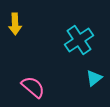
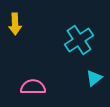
pink semicircle: rotated 40 degrees counterclockwise
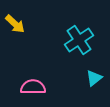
yellow arrow: rotated 45 degrees counterclockwise
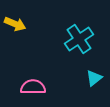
yellow arrow: rotated 20 degrees counterclockwise
cyan cross: moved 1 px up
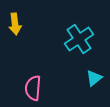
yellow arrow: rotated 60 degrees clockwise
pink semicircle: moved 1 px down; rotated 85 degrees counterclockwise
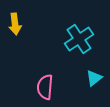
pink semicircle: moved 12 px right, 1 px up
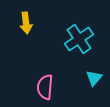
yellow arrow: moved 11 px right, 1 px up
cyan triangle: rotated 12 degrees counterclockwise
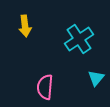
yellow arrow: moved 1 px left, 3 px down
cyan triangle: moved 2 px right
